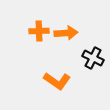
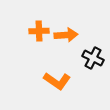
orange arrow: moved 2 px down
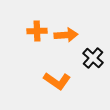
orange cross: moved 2 px left
black cross: rotated 15 degrees clockwise
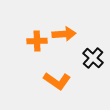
orange cross: moved 10 px down
orange arrow: moved 2 px left, 1 px up
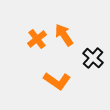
orange arrow: moved 1 px down; rotated 120 degrees counterclockwise
orange cross: moved 2 px up; rotated 36 degrees counterclockwise
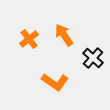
orange cross: moved 8 px left
orange L-shape: moved 2 px left, 1 px down
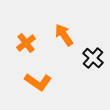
orange cross: moved 3 px left, 4 px down
orange L-shape: moved 17 px left
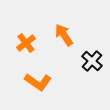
black cross: moved 1 px left, 3 px down
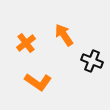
black cross: rotated 20 degrees counterclockwise
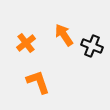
black cross: moved 15 px up
orange L-shape: rotated 144 degrees counterclockwise
